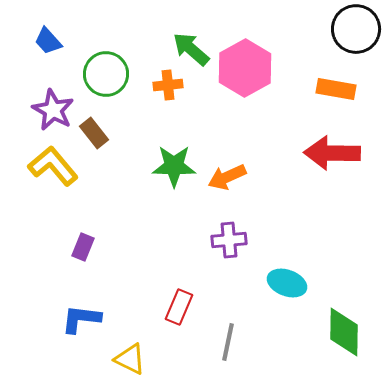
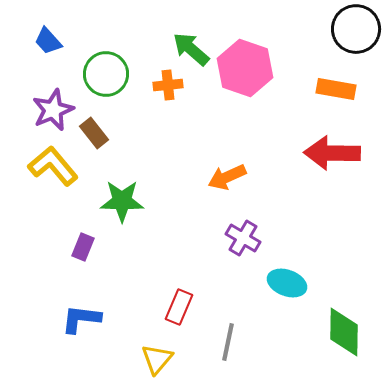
pink hexagon: rotated 12 degrees counterclockwise
purple star: rotated 21 degrees clockwise
green star: moved 52 px left, 35 px down
purple cross: moved 14 px right, 2 px up; rotated 36 degrees clockwise
yellow triangle: moved 27 px right; rotated 44 degrees clockwise
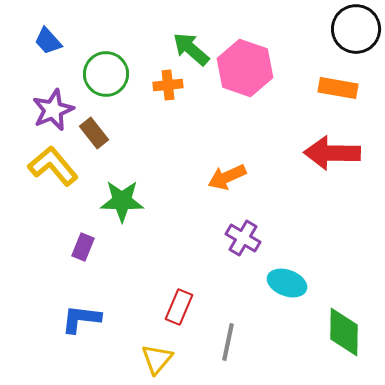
orange rectangle: moved 2 px right, 1 px up
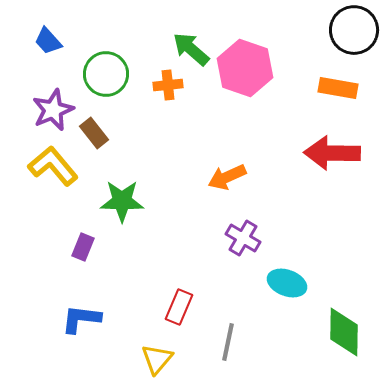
black circle: moved 2 px left, 1 px down
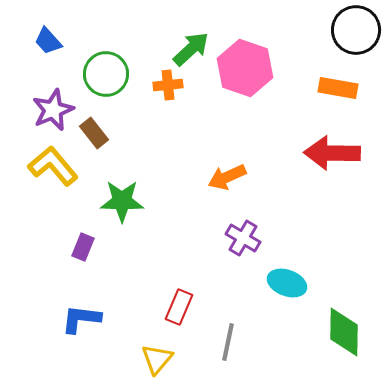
black circle: moved 2 px right
green arrow: rotated 96 degrees clockwise
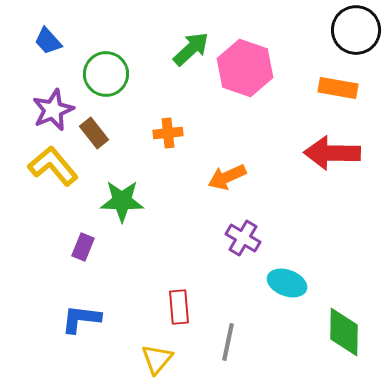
orange cross: moved 48 px down
red rectangle: rotated 28 degrees counterclockwise
